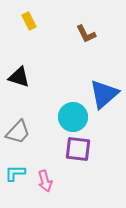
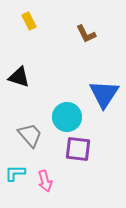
blue triangle: rotated 16 degrees counterclockwise
cyan circle: moved 6 px left
gray trapezoid: moved 12 px right, 3 px down; rotated 84 degrees counterclockwise
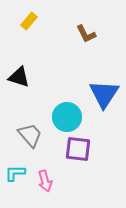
yellow rectangle: rotated 66 degrees clockwise
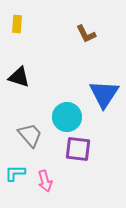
yellow rectangle: moved 12 px left, 3 px down; rotated 36 degrees counterclockwise
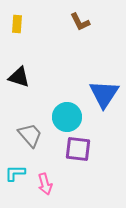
brown L-shape: moved 6 px left, 12 px up
pink arrow: moved 3 px down
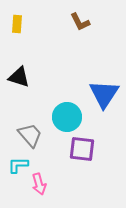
purple square: moved 4 px right
cyan L-shape: moved 3 px right, 8 px up
pink arrow: moved 6 px left
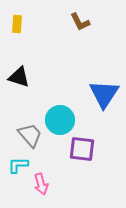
cyan circle: moved 7 px left, 3 px down
pink arrow: moved 2 px right
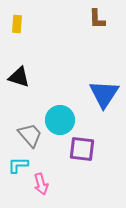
brown L-shape: moved 17 px right, 3 px up; rotated 25 degrees clockwise
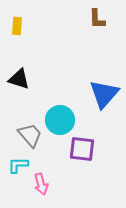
yellow rectangle: moved 2 px down
black triangle: moved 2 px down
blue triangle: rotated 8 degrees clockwise
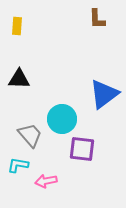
black triangle: rotated 15 degrees counterclockwise
blue triangle: rotated 12 degrees clockwise
cyan circle: moved 2 px right, 1 px up
cyan L-shape: rotated 10 degrees clockwise
pink arrow: moved 5 px right, 3 px up; rotated 95 degrees clockwise
